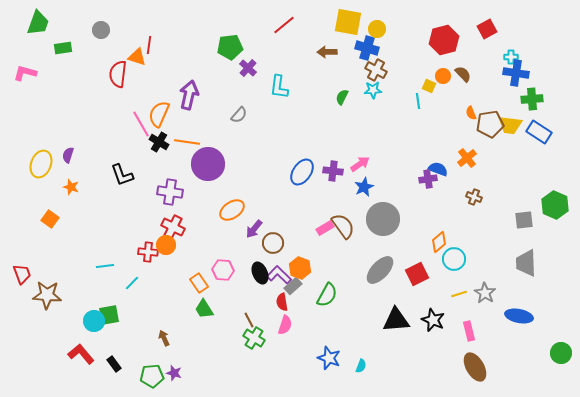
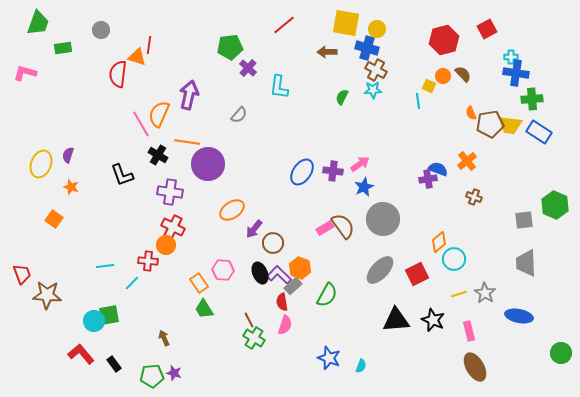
yellow square at (348, 22): moved 2 px left, 1 px down
black cross at (159, 142): moved 1 px left, 13 px down
orange cross at (467, 158): moved 3 px down
orange square at (50, 219): moved 4 px right
red cross at (148, 252): moved 9 px down
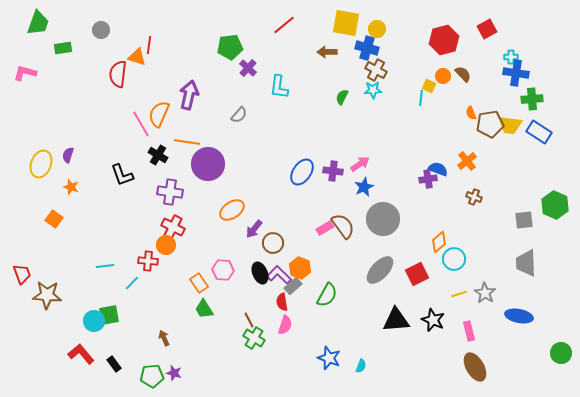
cyan line at (418, 101): moved 3 px right, 3 px up; rotated 14 degrees clockwise
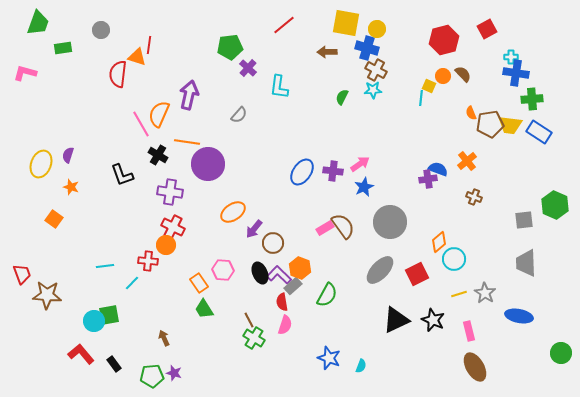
orange ellipse at (232, 210): moved 1 px right, 2 px down
gray circle at (383, 219): moved 7 px right, 3 px down
black triangle at (396, 320): rotated 20 degrees counterclockwise
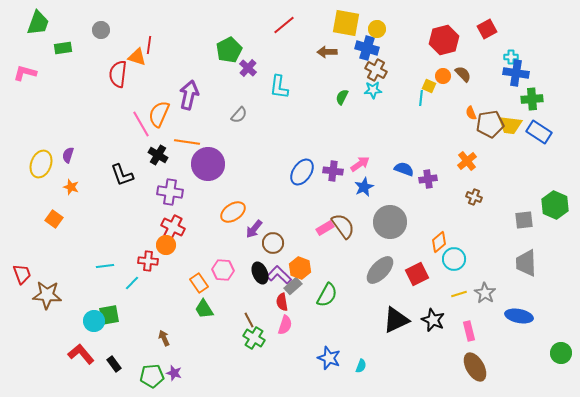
green pentagon at (230, 47): moved 1 px left, 3 px down; rotated 20 degrees counterclockwise
blue semicircle at (438, 169): moved 34 px left
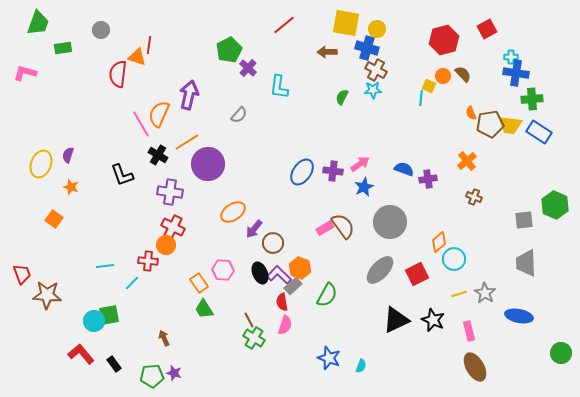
orange line at (187, 142): rotated 40 degrees counterclockwise
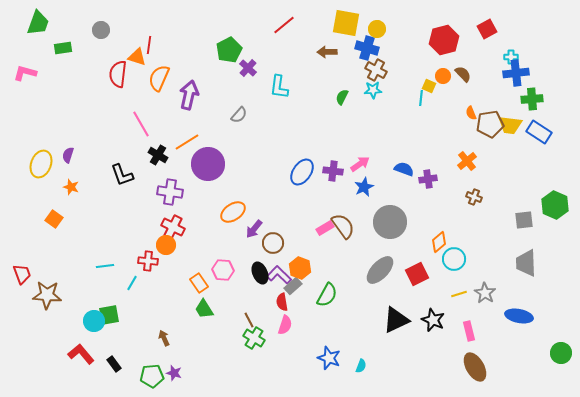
blue cross at (516, 73): rotated 15 degrees counterclockwise
orange semicircle at (159, 114): moved 36 px up
cyan line at (132, 283): rotated 14 degrees counterclockwise
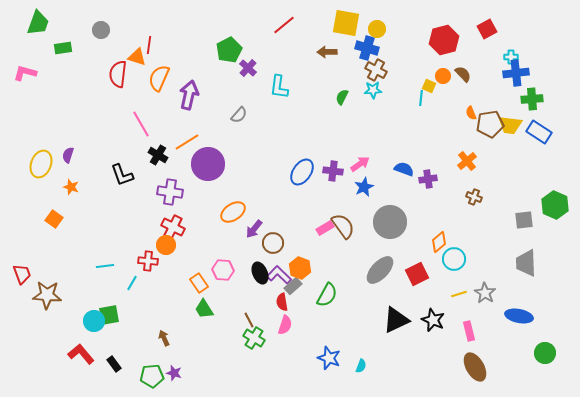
green circle at (561, 353): moved 16 px left
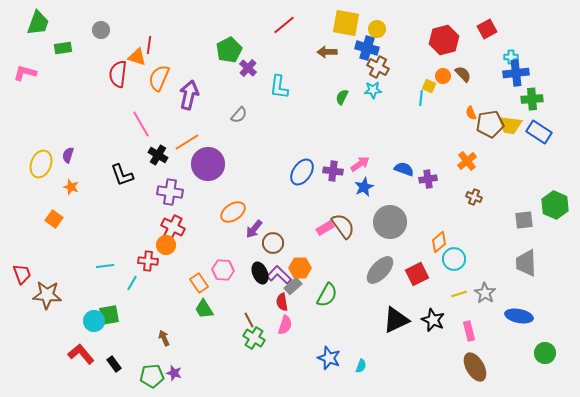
brown cross at (376, 70): moved 2 px right, 3 px up
orange hexagon at (300, 268): rotated 20 degrees counterclockwise
